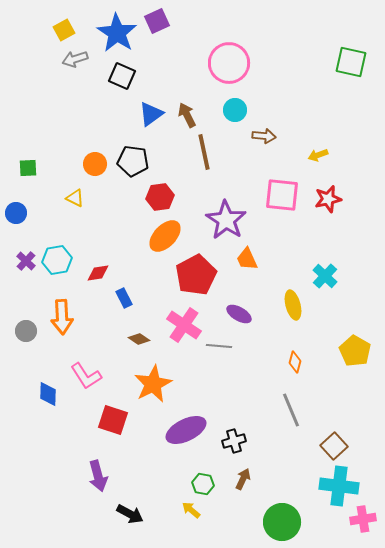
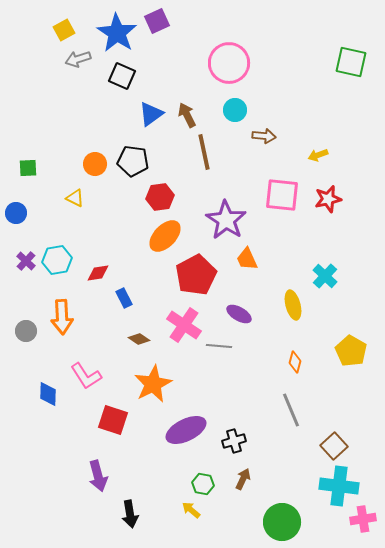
gray arrow at (75, 59): moved 3 px right
yellow pentagon at (355, 351): moved 4 px left
black arrow at (130, 514): rotated 52 degrees clockwise
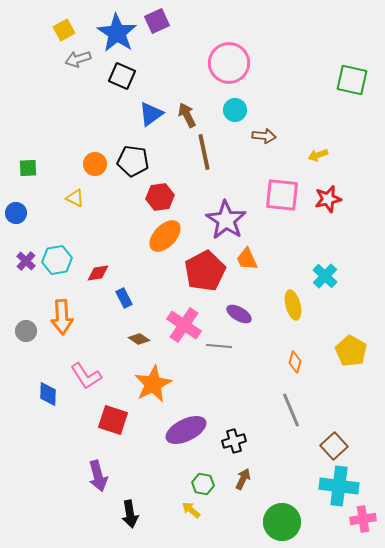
green square at (351, 62): moved 1 px right, 18 px down
red pentagon at (196, 275): moved 9 px right, 4 px up
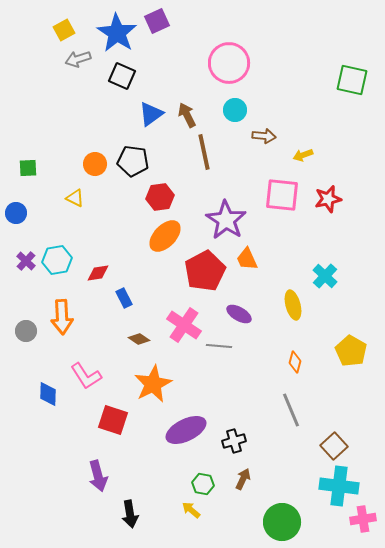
yellow arrow at (318, 155): moved 15 px left
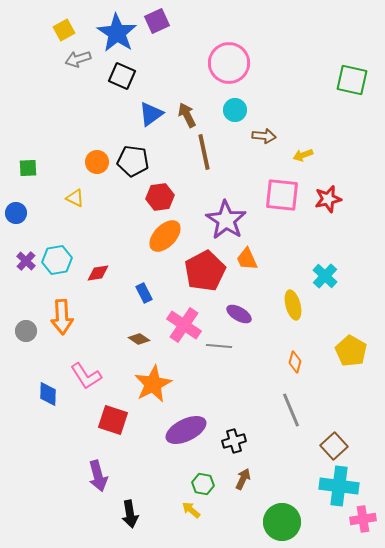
orange circle at (95, 164): moved 2 px right, 2 px up
blue rectangle at (124, 298): moved 20 px right, 5 px up
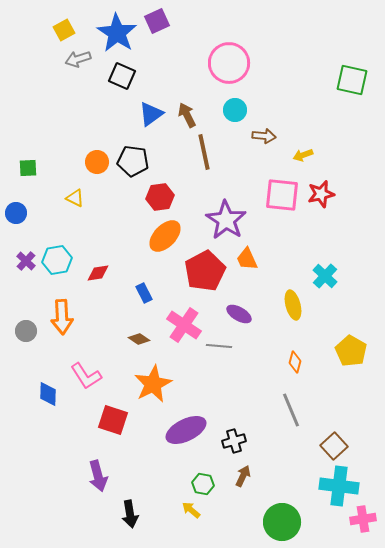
red star at (328, 199): moved 7 px left, 5 px up
brown arrow at (243, 479): moved 3 px up
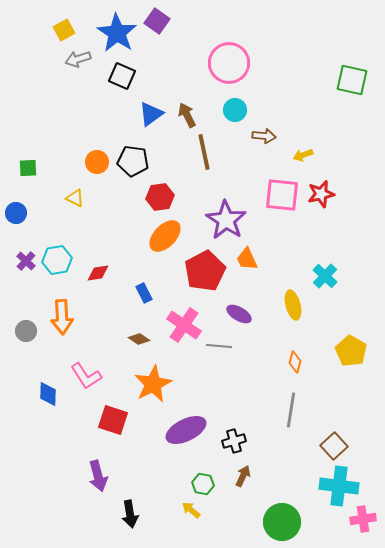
purple square at (157, 21): rotated 30 degrees counterclockwise
gray line at (291, 410): rotated 32 degrees clockwise
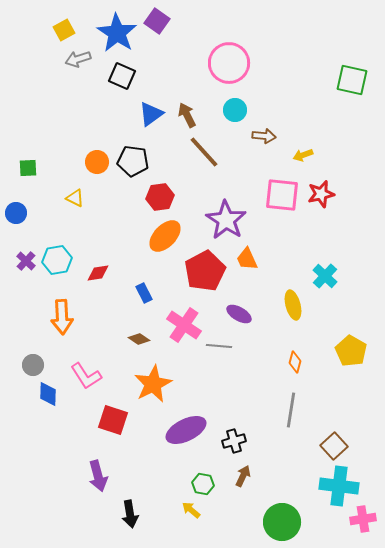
brown line at (204, 152): rotated 30 degrees counterclockwise
gray circle at (26, 331): moved 7 px right, 34 px down
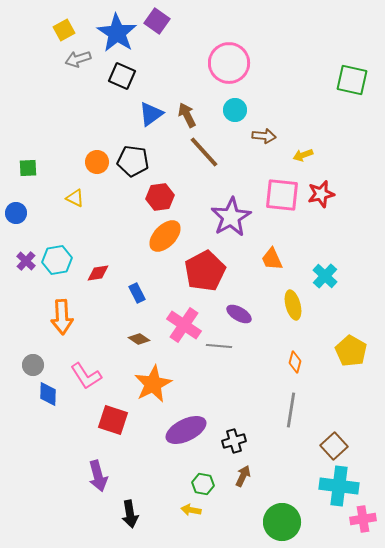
purple star at (226, 220): moved 5 px right, 3 px up; rotated 9 degrees clockwise
orange trapezoid at (247, 259): moved 25 px right
blue rectangle at (144, 293): moved 7 px left
yellow arrow at (191, 510): rotated 30 degrees counterclockwise
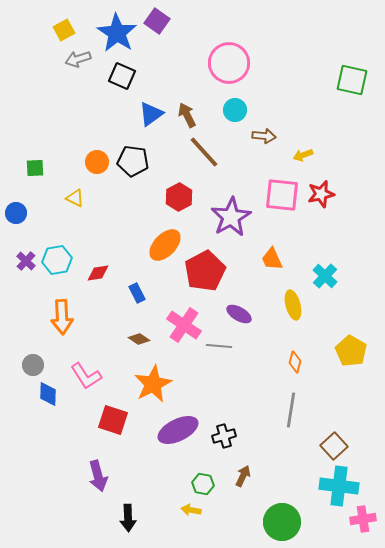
green square at (28, 168): moved 7 px right
red hexagon at (160, 197): moved 19 px right; rotated 20 degrees counterclockwise
orange ellipse at (165, 236): moved 9 px down
purple ellipse at (186, 430): moved 8 px left
black cross at (234, 441): moved 10 px left, 5 px up
black arrow at (130, 514): moved 2 px left, 4 px down; rotated 8 degrees clockwise
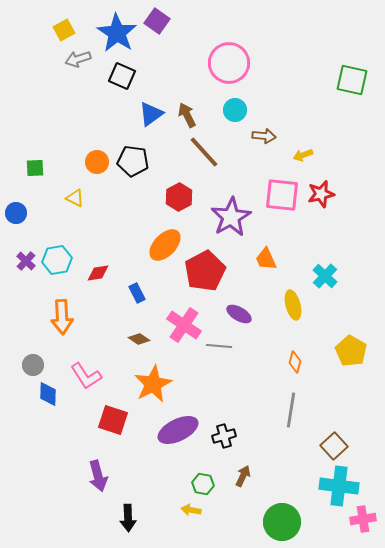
orange trapezoid at (272, 259): moved 6 px left
